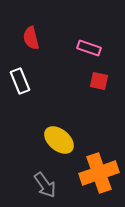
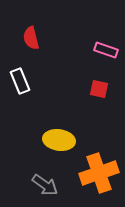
pink rectangle: moved 17 px right, 2 px down
red square: moved 8 px down
yellow ellipse: rotated 32 degrees counterclockwise
gray arrow: rotated 20 degrees counterclockwise
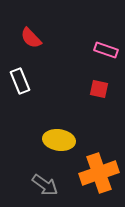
red semicircle: rotated 30 degrees counterclockwise
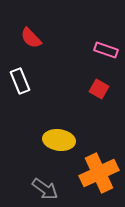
red square: rotated 18 degrees clockwise
orange cross: rotated 6 degrees counterclockwise
gray arrow: moved 4 px down
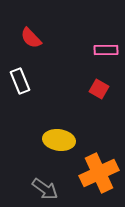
pink rectangle: rotated 20 degrees counterclockwise
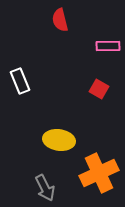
red semicircle: moved 29 px right, 18 px up; rotated 30 degrees clockwise
pink rectangle: moved 2 px right, 4 px up
gray arrow: moved 1 px up; rotated 28 degrees clockwise
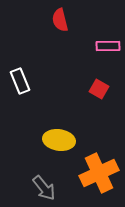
gray arrow: moved 1 px left; rotated 12 degrees counterclockwise
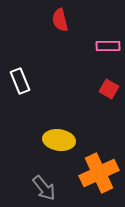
red square: moved 10 px right
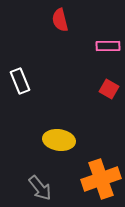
orange cross: moved 2 px right, 6 px down; rotated 6 degrees clockwise
gray arrow: moved 4 px left
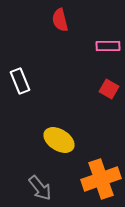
yellow ellipse: rotated 24 degrees clockwise
